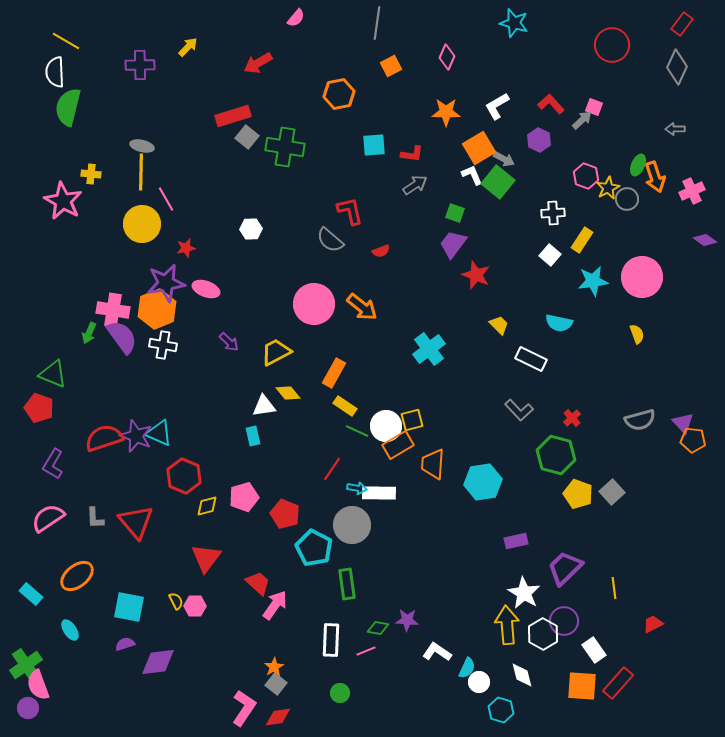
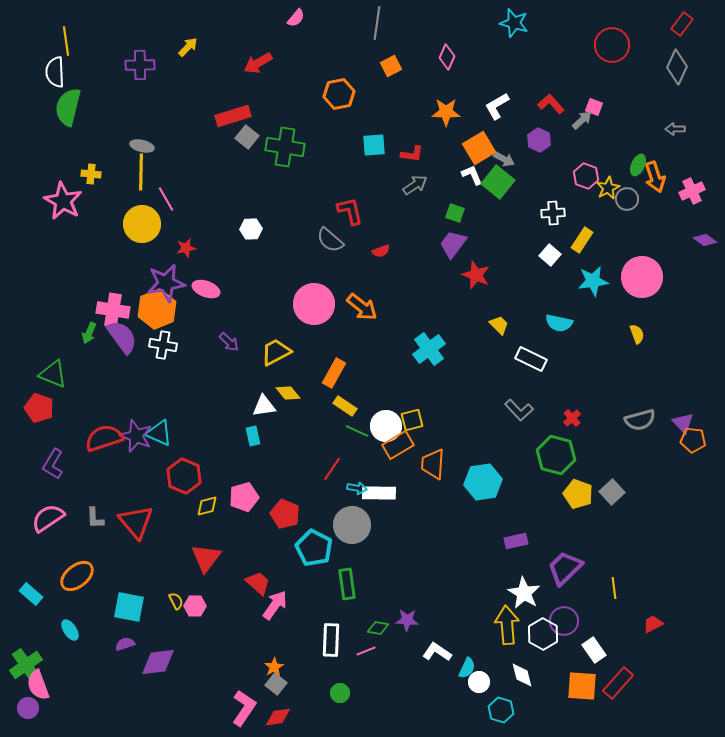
yellow line at (66, 41): rotated 52 degrees clockwise
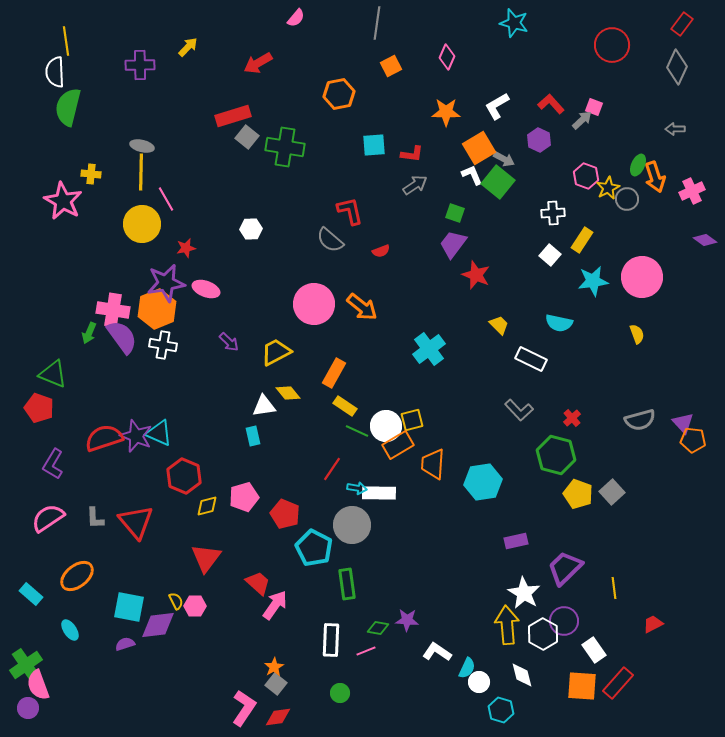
purple diamond at (158, 662): moved 37 px up
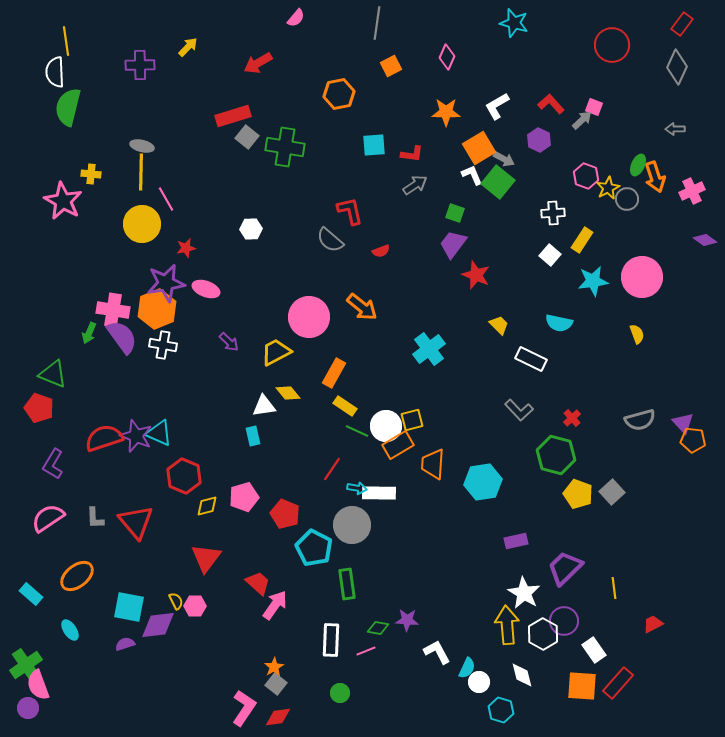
pink circle at (314, 304): moved 5 px left, 13 px down
white L-shape at (437, 652): rotated 28 degrees clockwise
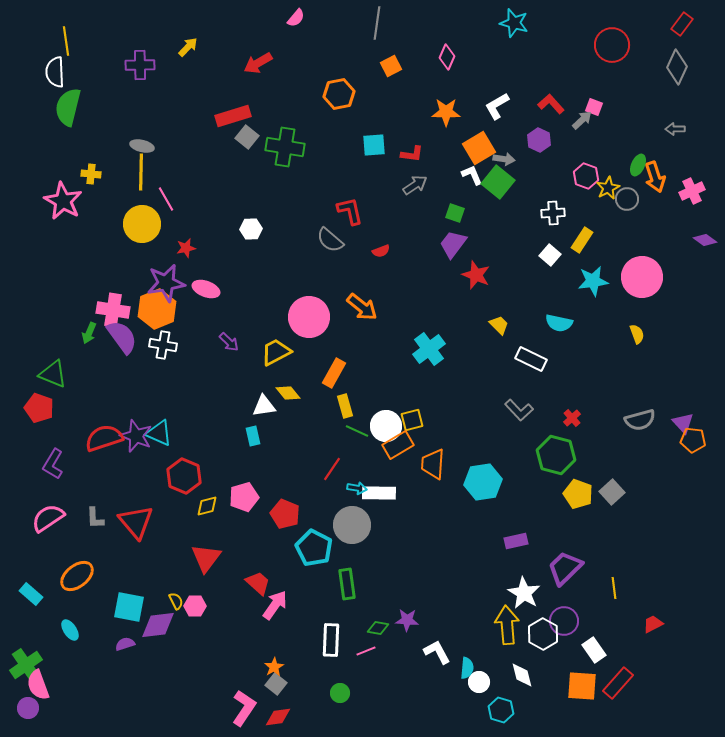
gray arrow at (504, 159): rotated 20 degrees counterclockwise
yellow rectangle at (345, 406): rotated 40 degrees clockwise
cyan semicircle at (467, 668): rotated 20 degrees counterclockwise
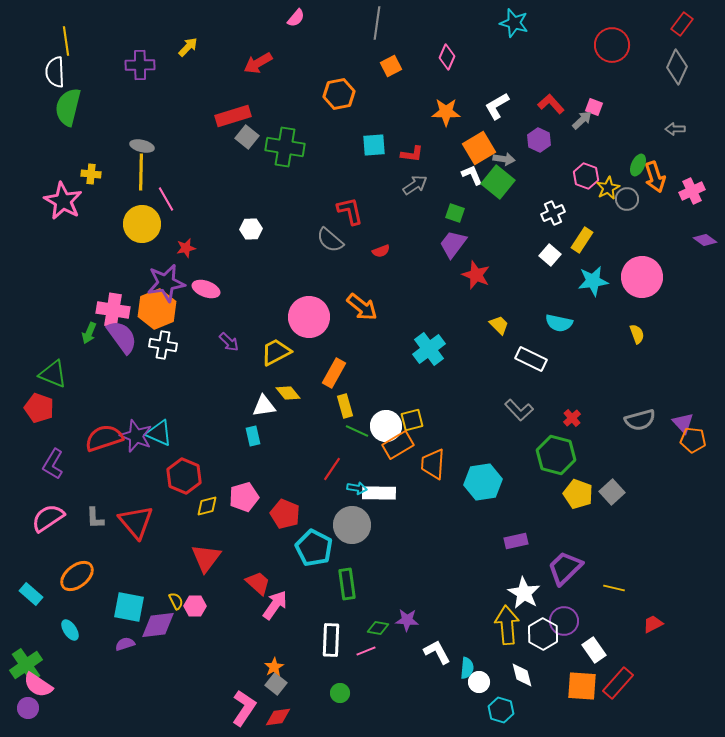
white cross at (553, 213): rotated 20 degrees counterclockwise
yellow line at (614, 588): rotated 70 degrees counterclockwise
pink semicircle at (38, 685): rotated 36 degrees counterclockwise
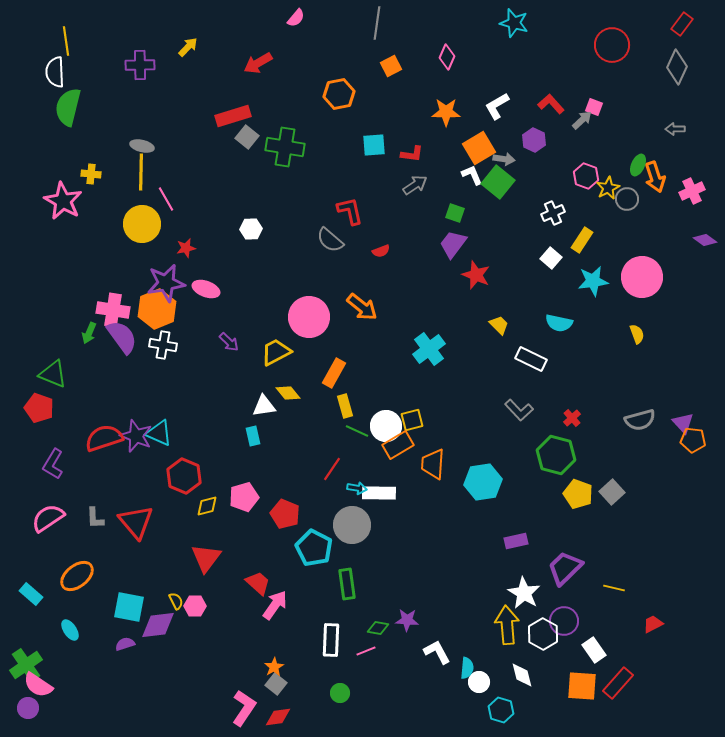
purple hexagon at (539, 140): moved 5 px left
white square at (550, 255): moved 1 px right, 3 px down
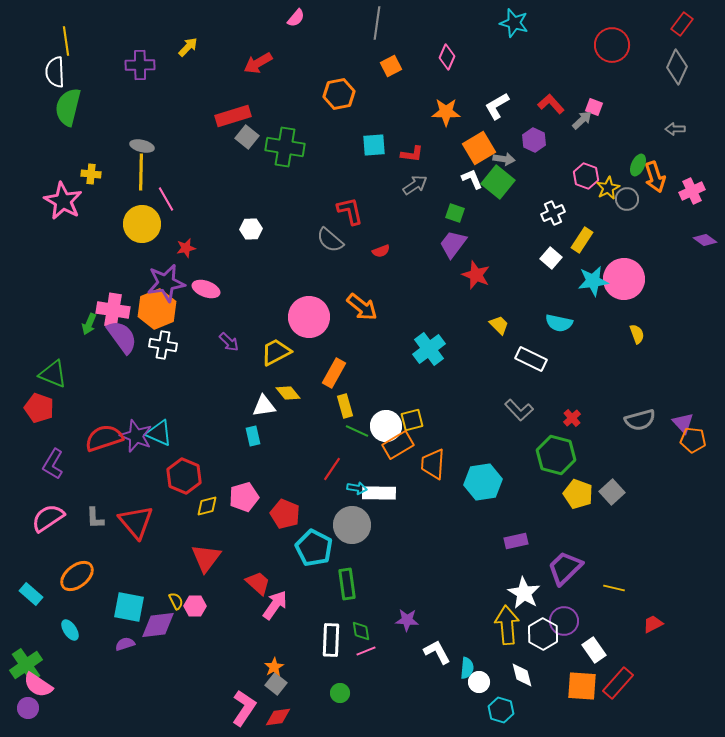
white L-shape at (472, 175): moved 4 px down
pink circle at (642, 277): moved 18 px left, 2 px down
green arrow at (89, 333): moved 9 px up
green diamond at (378, 628): moved 17 px left, 3 px down; rotated 70 degrees clockwise
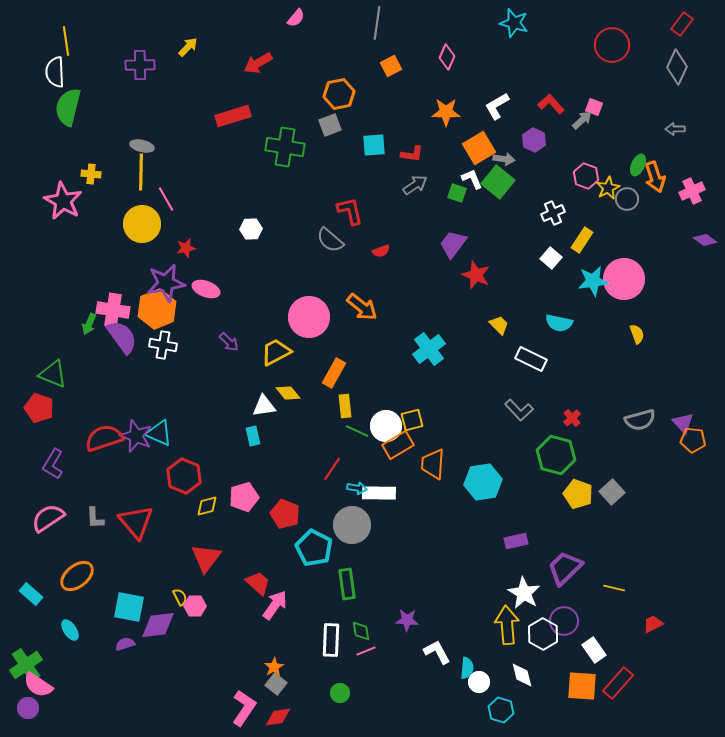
gray square at (247, 137): moved 83 px right, 12 px up; rotated 30 degrees clockwise
green square at (455, 213): moved 2 px right, 20 px up
yellow rectangle at (345, 406): rotated 10 degrees clockwise
yellow semicircle at (176, 601): moved 4 px right, 4 px up
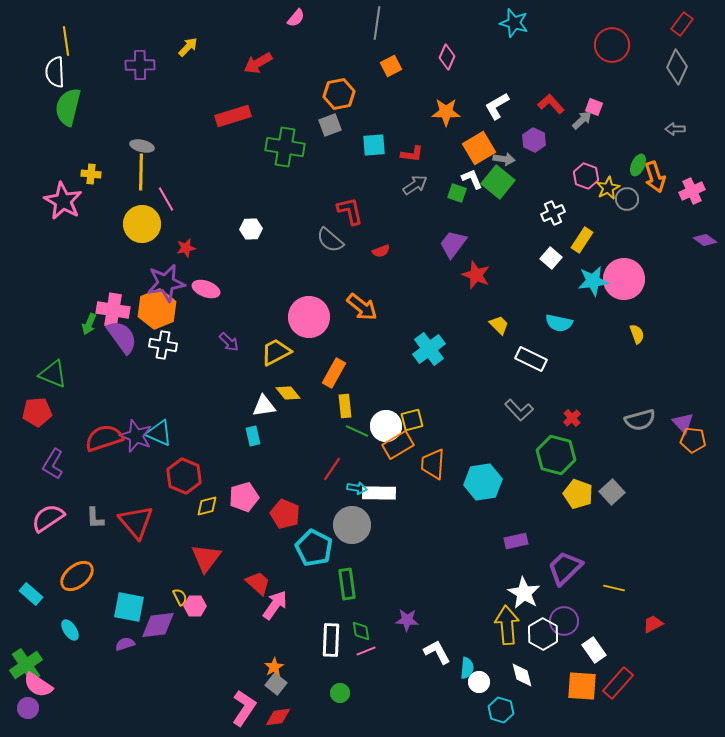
red pentagon at (39, 408): moved 2 px left, 4 px down; rotated 24 degrees counterclockwise
